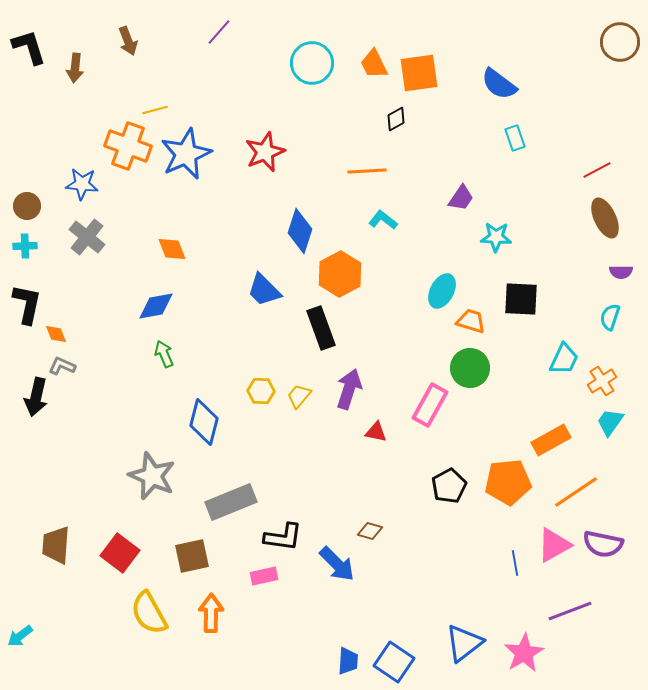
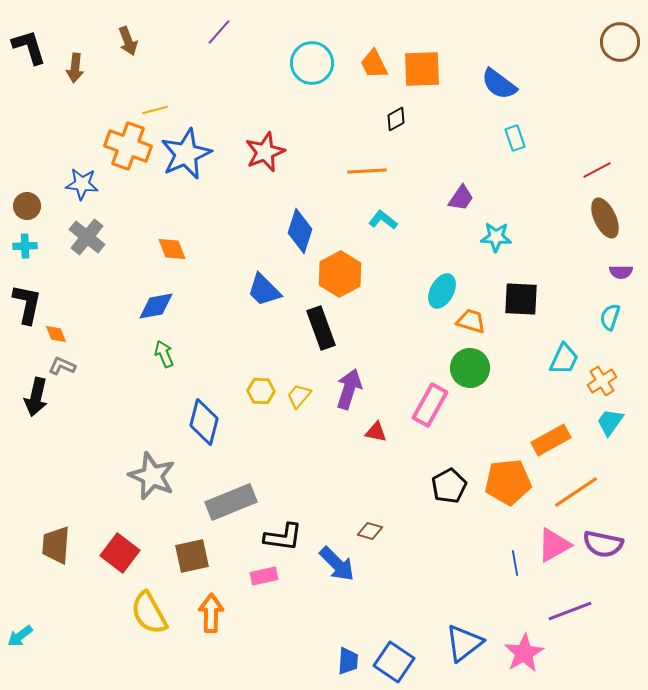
orange square at (419, 73): moved 3 px right, 4 px up; rotated 6 degrees clockwise
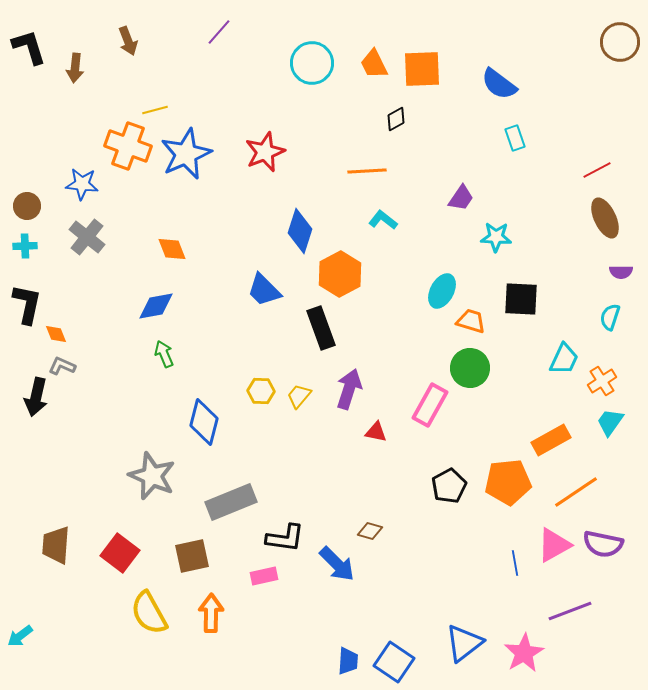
black L-shape at (283, 537): moved 2 px right, 1 px down
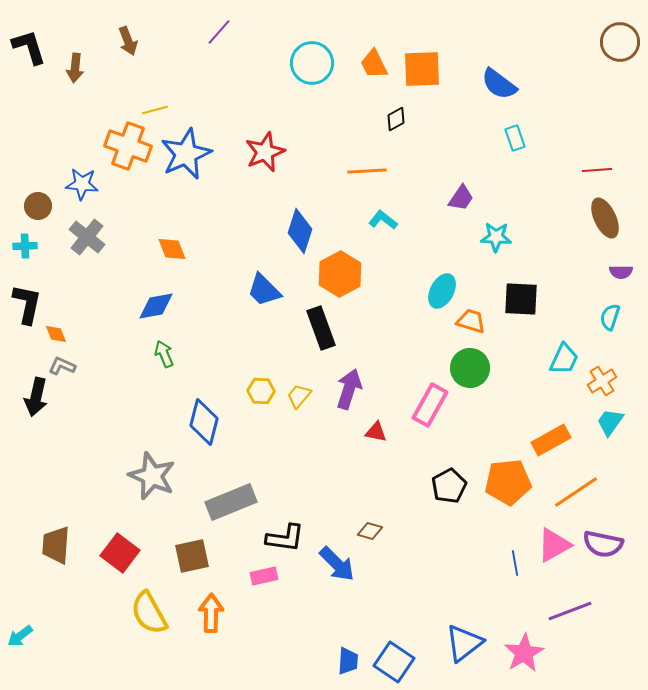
red line at (597, 170): rotated 24 degrees clockwise
brown circle at (27, 206): moved 11 px right
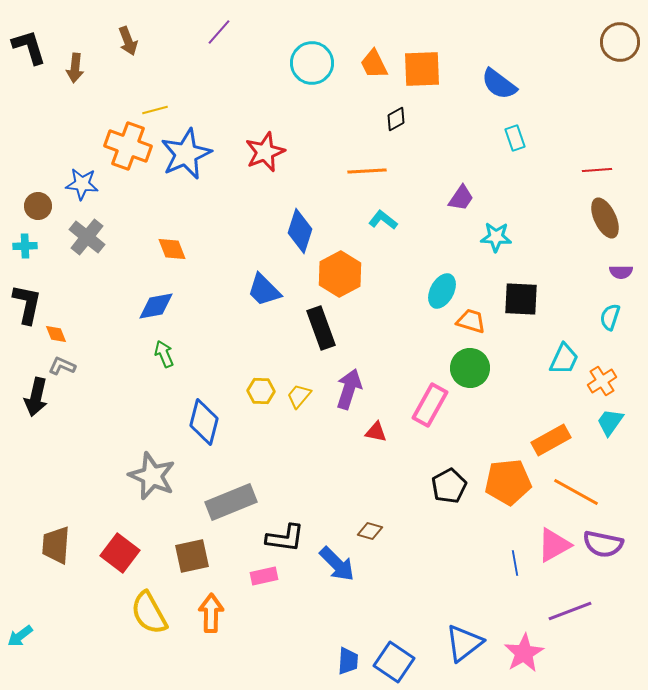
orange line at (576, 492): rotated 63 degrees clockwise
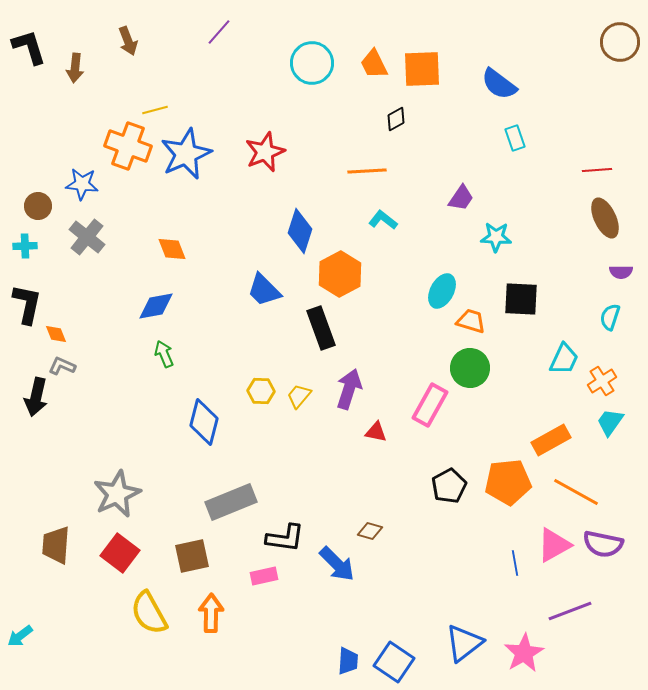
gray star at (152, 476): moved 35 px left, 18 px down; rotated 24 degrees clockwise
